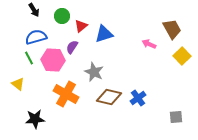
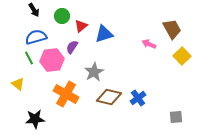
pink hexagon: moved 1 px left; rotated 10 degrees counterclockwise
gray star: rotated 18 degrees clockwise
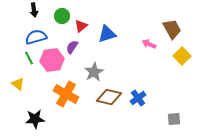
black arrow: rotated 24 degrees clockwise
blue triangle: moved 3 px right
gray square: moved 2 px left, 2 px down
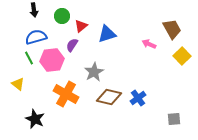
purple semicircle: moved 2 px up
black star: rotated 30 degrees clockwise
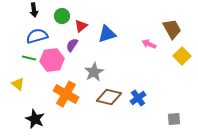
blue semicircle: moved 1 px right, 1 px up
green line: rotated 48 degrees counterclockwise
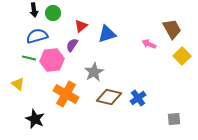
green circle: moved 9 px left, 3 px up
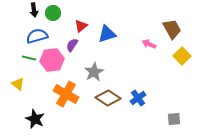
brown diamond: moved 1 px left, 1 px down; rotated 20 degrees clockwise
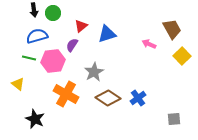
pink hexagon: moved 1 px right, 1 px down
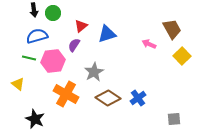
purple semicircle: moved 2 px right
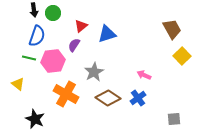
blue semicircle: rotated 125 degrees clockwise
pink arrow: moved 5 px left, 31 px down
